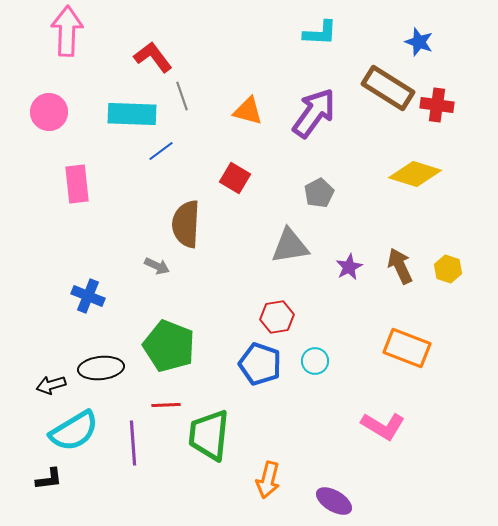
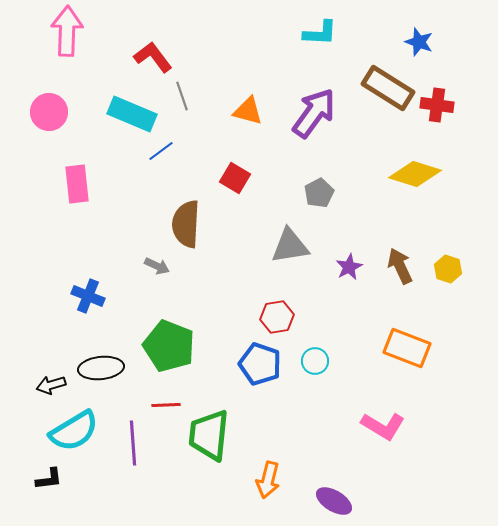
cyan rectangle: rotated 21 degrees clockwise
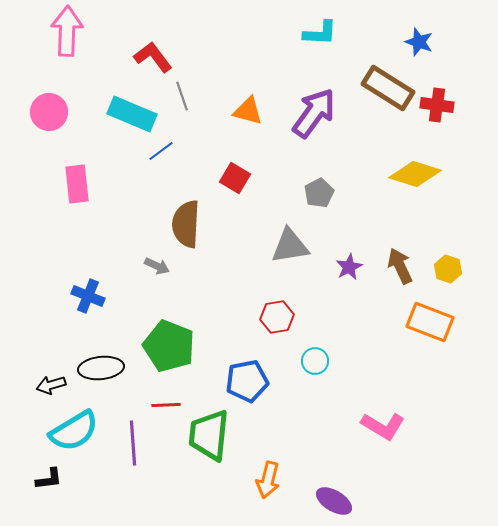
orange rectangle: moved 23 px right, 26 px up
blue pentagon: moved 13 px left, 17 px down; rotated 30 degrees counterclockwise
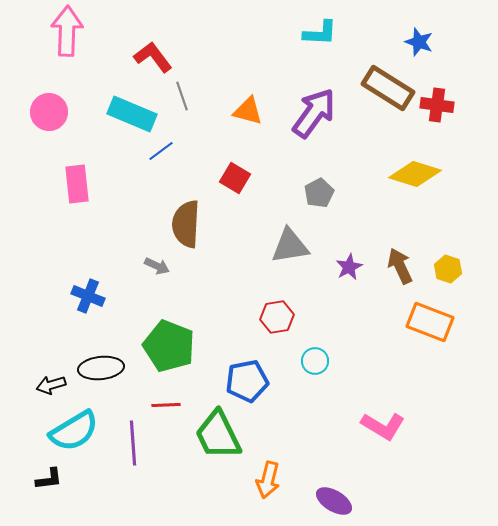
green trapezoid: moved 9 px right; rotated 32 degrees counterclockwise
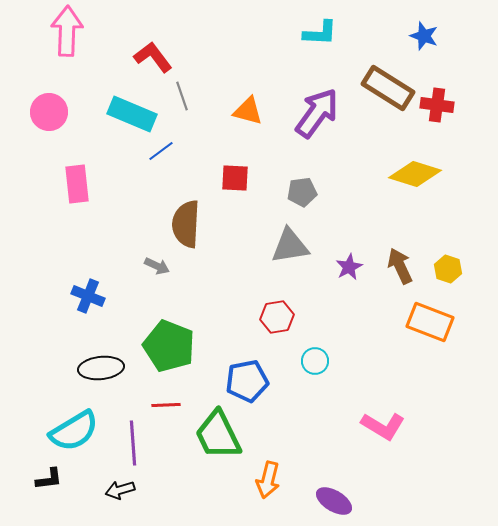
blue star: moved 5 px right, 6 px up
purple arrow: moved 3 px right
red square: rotated 28 degrees counterclockwise
gray pentagon: moved 17 px left, 1 px up; rotated 20 degrees clockwise
black arrow: moved 69 px right, 105 px down
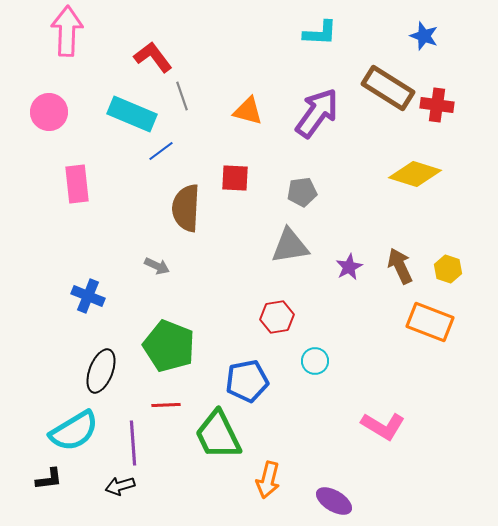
brown semicircle: moved 16 px up
black ellipse: moved 3 px down; rotated 63 degrees counterclockwise
black arrow: moved 4 px up
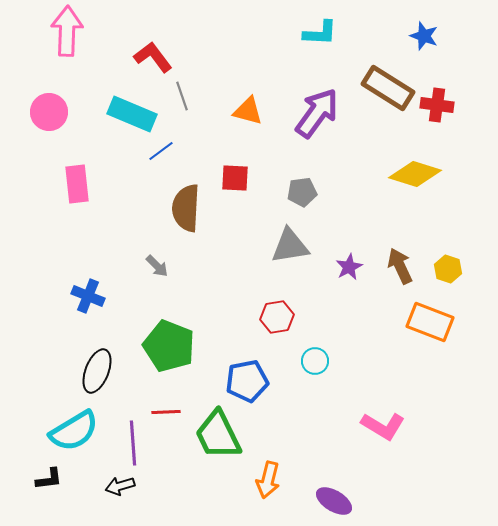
gray arrow: rotated 20 degrees clockwise
black ellipse: moved 4 px left
red line: moved 7 px down
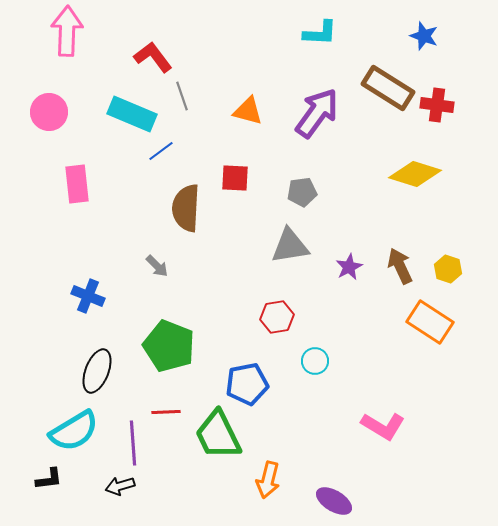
orange rectangle: rotated 12 degrees clockwise
blue pentagon: moved 3 px down
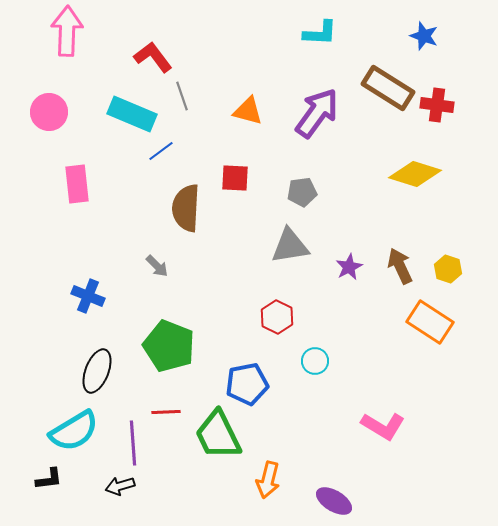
red hexagon: rotated 24 degrees counterclockwise
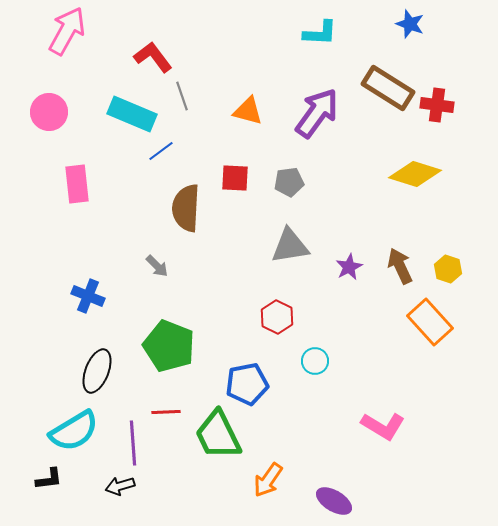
pink arrow: rotated 27 degrees clockwise
blue star: moved 14 px left, 12 px up
gray pentagon: moved 13 px left, 10 px up
orange rectangle: rotated 15 degrees clockwise
orange arrow: rotated 21 degrees clockwise
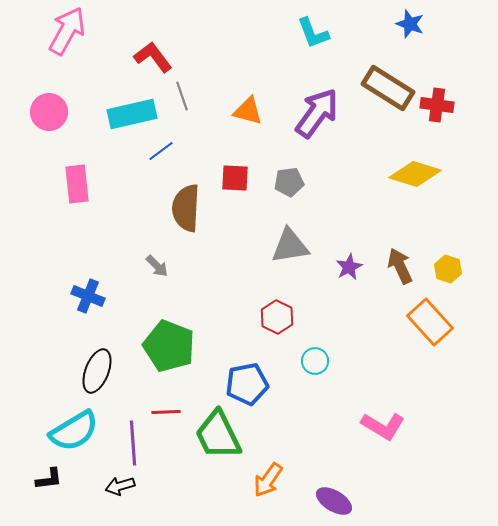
cyan L-shape: moved 7 px left; rotated 66 degrees clockwise
cyan rectangle: rotated 36 degrees counterclockwise
